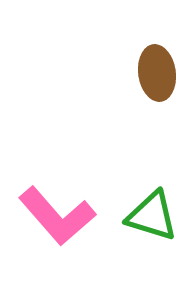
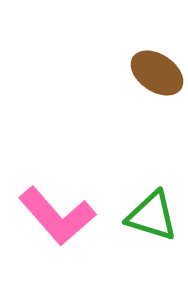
brown ellipse: rotated 48 degrees counterclockwise
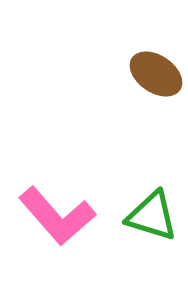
brown ellipse: moved 1 px left, 1 px down
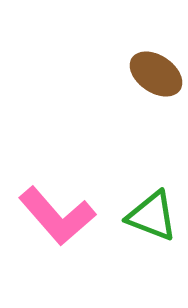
green triangle: rotated 4 degrees clockwise
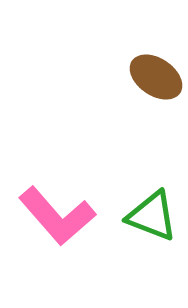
brown ellipse: moved 3 px down
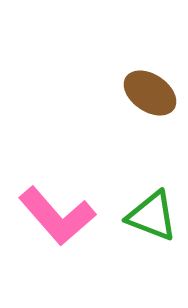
brown ellipse: moved 6 px left, 16 px down
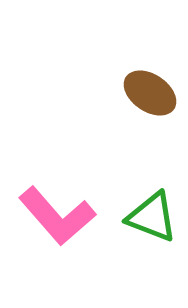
green triangle: moved 1 px down
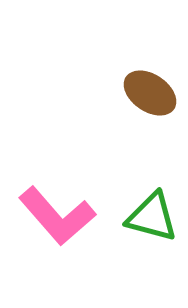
green triangle: rotated 6 degrees counterclockwise
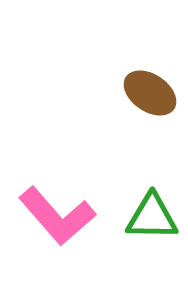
green triangle: rotated 14 degrees counterclockwise
